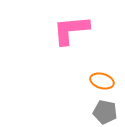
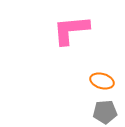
gray pentagon: rotated 15 degrees counterclockwise
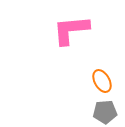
orange ellipse: rotated 45 degrees clockwise
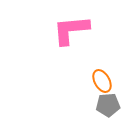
gray pentagon: moved 3 px right, 7 px up
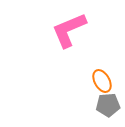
pink L-shape: moved 2 px left; rotated 18 degrees counterclockwise
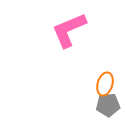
orange ellipse: moved 3 px right, 3 px down; rotated 45 degrees clockwise
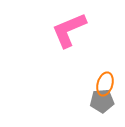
gray pentagon: moved 6 px left, 4 px up
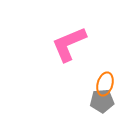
pink L-shape: moved 14 px down
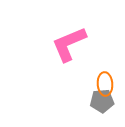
orange ellipse: rotated 20 degrees counterclockwise
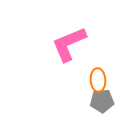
orange ellipse: moved 7 px left, 4 px up
